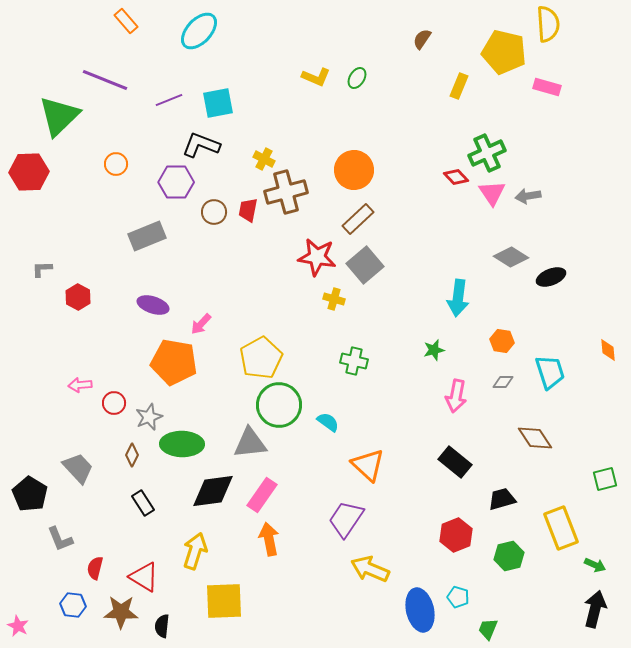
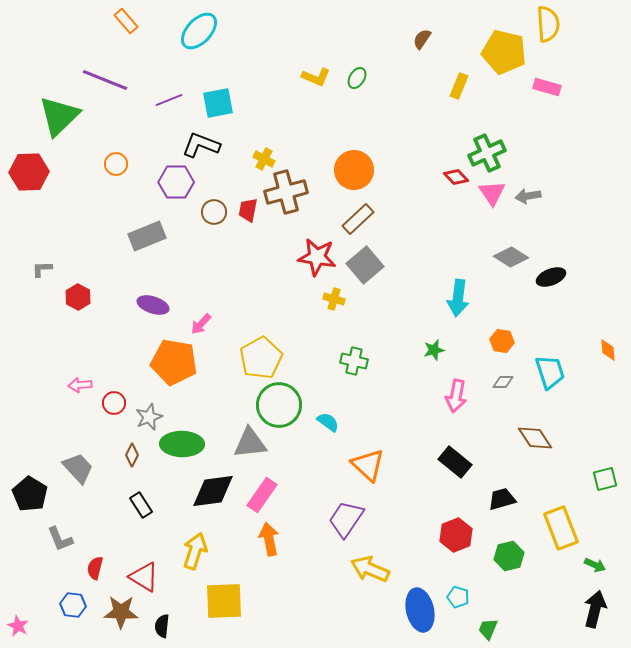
black rectangle at (143, 503): moved 2 px left, 2 px down
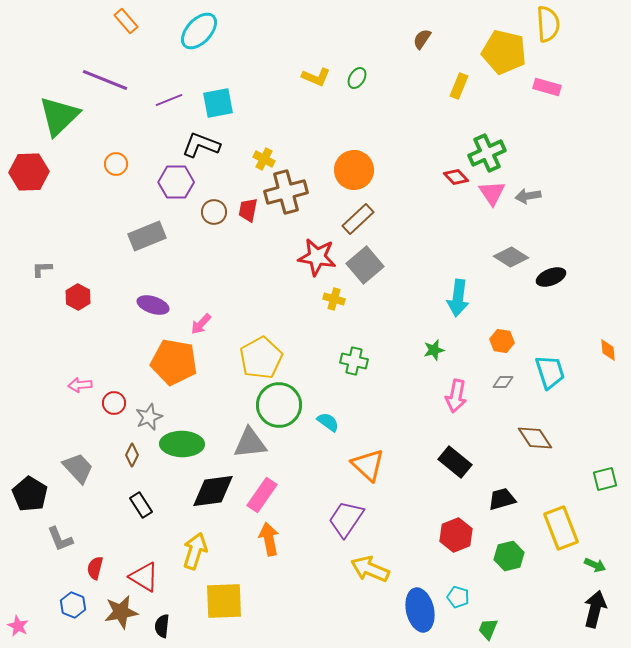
blue hexagon at (73, 605): rotated 15 degrees clockwise
brown star at (121, 612): rotated 12 degrees counterclockwise
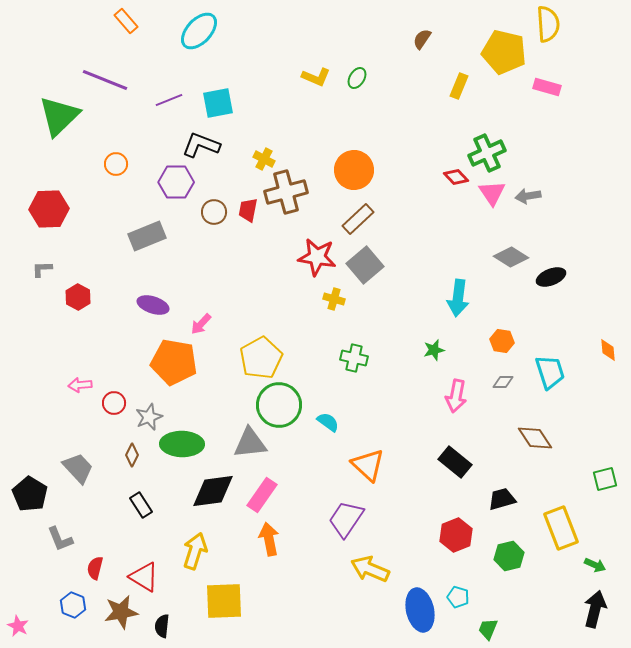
red hexagon at (29, 172): moved 20 px right, 37 px down
green cross at (354, 361): moved 3 px up
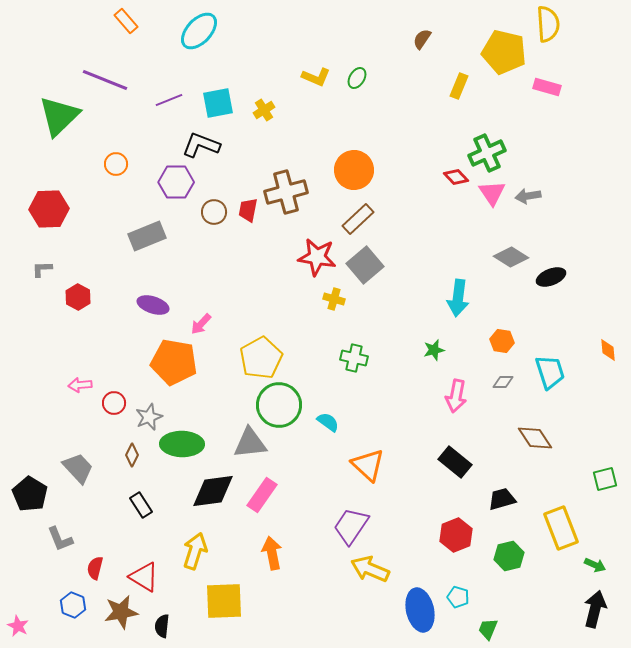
yellow cross at (264, 159): moved 49 px up; rotated 30 degrees clockwise
purple trapezoid at (346, 519): moved 5 px right, 7 px down
orange arrow at (269, 539): moved 3 px right, 14 px down
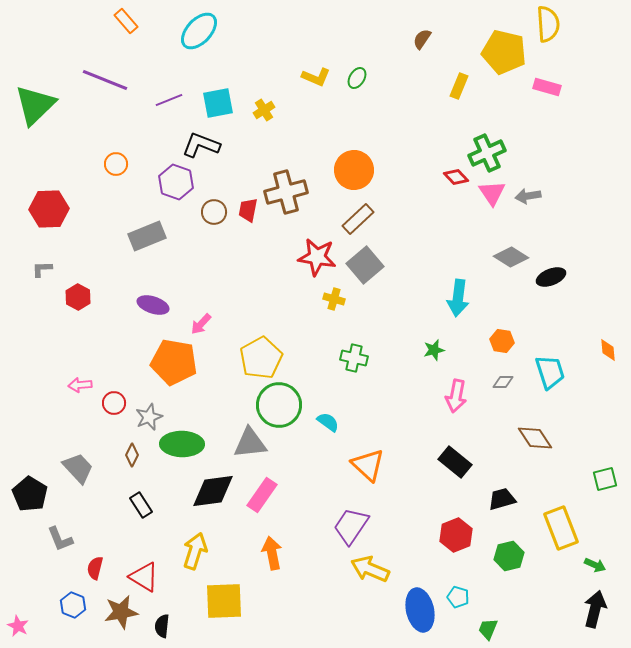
green triangle at (59, 116): moved 24 px left, 11 px up
purple hexagon at (176, 182): rotated 20 degrees clockwise
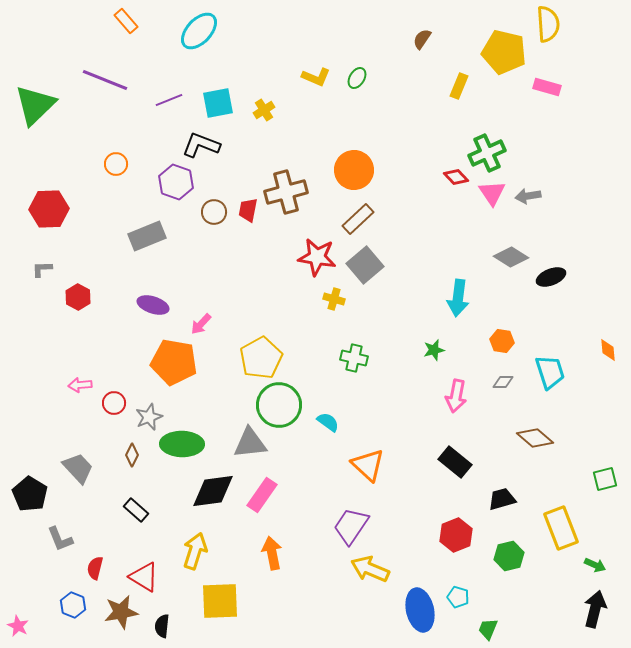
brown diamond at (535, 438): rotated 15 degrees counterclockwise
black rectangle at (141, 505): moved 5 px left, 5 px down; rotated 15 degrees counterclockwise
yellow square at (224, 601): moved 4 px left
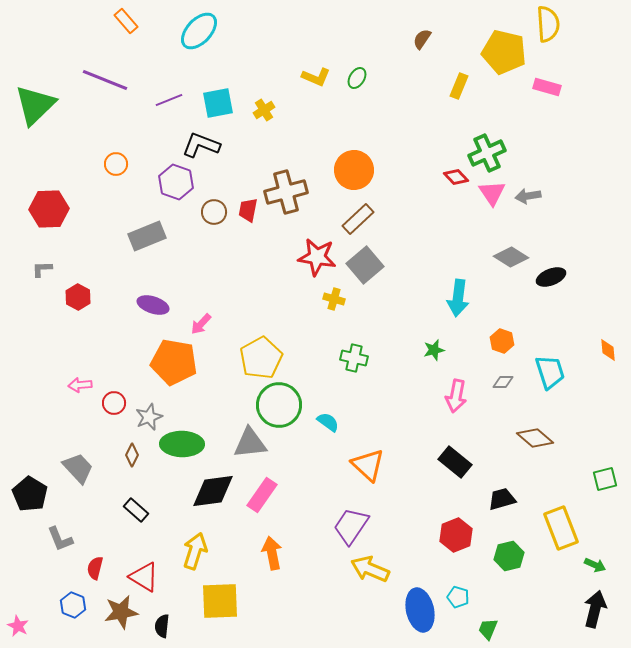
orange hexagon at (502, 341): rotated 10 degrees clockwise
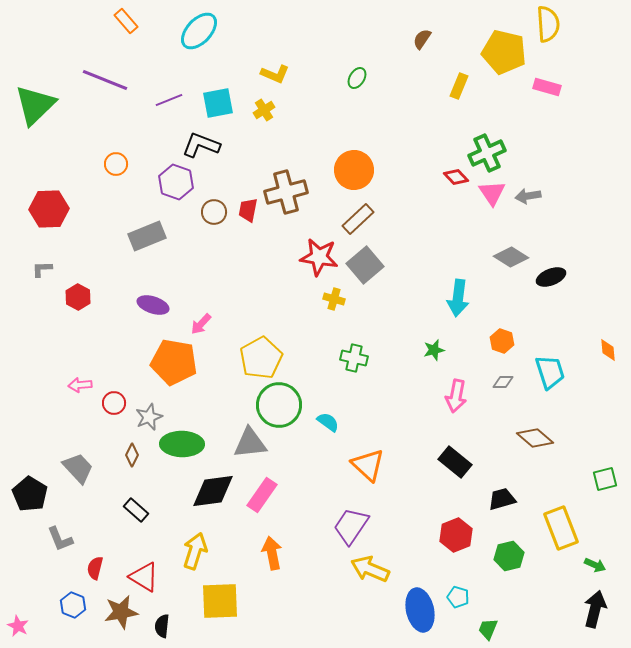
yellow L-shape at (316, 77): moved 41 px left, 3 px up
red star at (317, 257): moved 2 px right
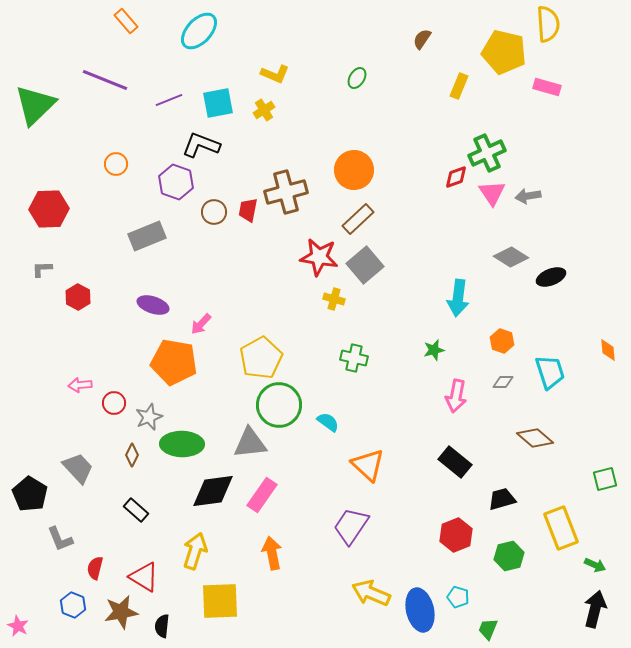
red diamond at (456, 177): rotated 65 degrees counterclockwise
yellow arrow at (370, 569): moved 1 px right, 24 px down
